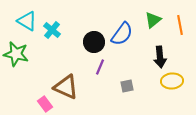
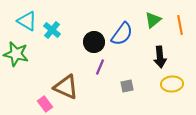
yellow ellipse: moved 3 px down
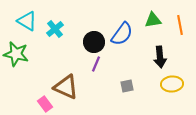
green triangle: rotated 30 degrees clockwise
cyan cross: moved 3 px right, 1 px up; rotated 12 degrees clockwise
purple line: moved 4 px left, 3 px up
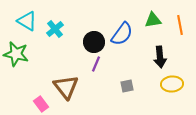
brown triangle: rotated 28 degrees clockwise
pink rectangle: moved 4 px left
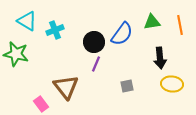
green triangle: moved 1 px left, 2 px down
cyan cross: moved 1 px down; rotated 18 degrees clockwise
black arrow: moved 1 px down
yellow ellipse: rotated 10 degrees clockwise
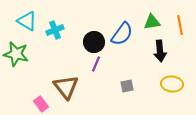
black arrow: moved 7 px up
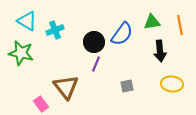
green star: moved 5 px right, 1 px up
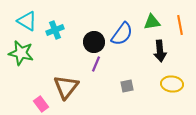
brown triangle: rotated 16 degrees clockwise
